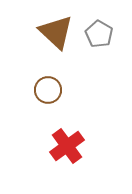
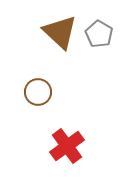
brown triangle: moved 4 px right
brown circle: moved 10 px left, 2 px down
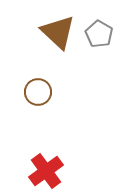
brown triangle: moved 2 px left
red cross: moved 21 px left, 25 px down
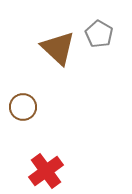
brown triangle: moved 16 px down
brown circle: moved 15 px left, 15 px down
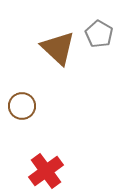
brown circle: moved 1 px left, 1 px up
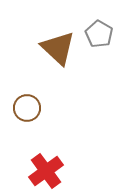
brown circle: moved 5 px right, 2 px down
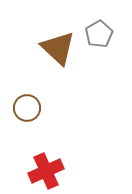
gray pentagon: rotated 12 degrees clockwise
red cross: rotated 12 degrees clockwise
